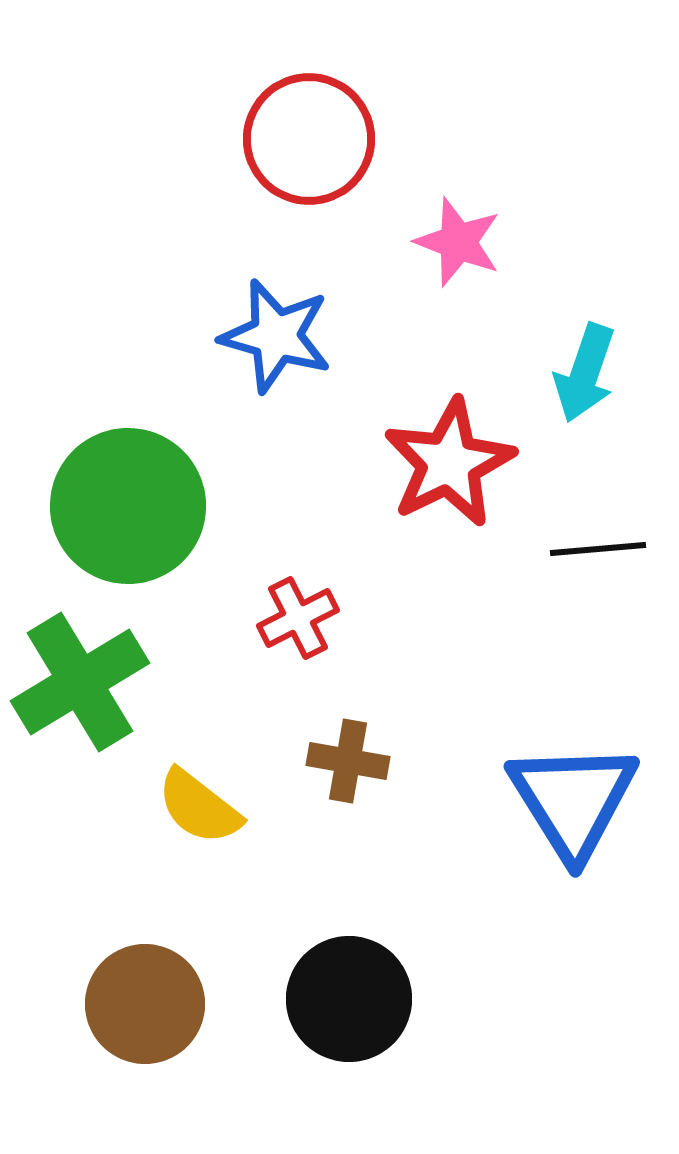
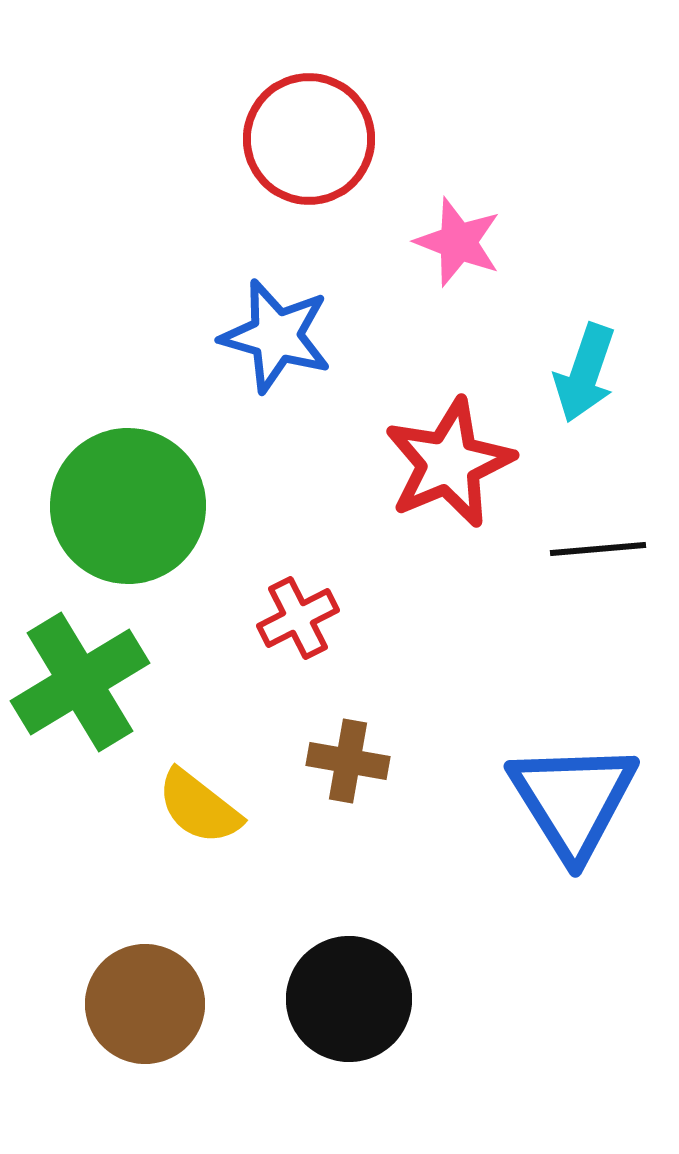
red star: rotated 3 degrees clockwise
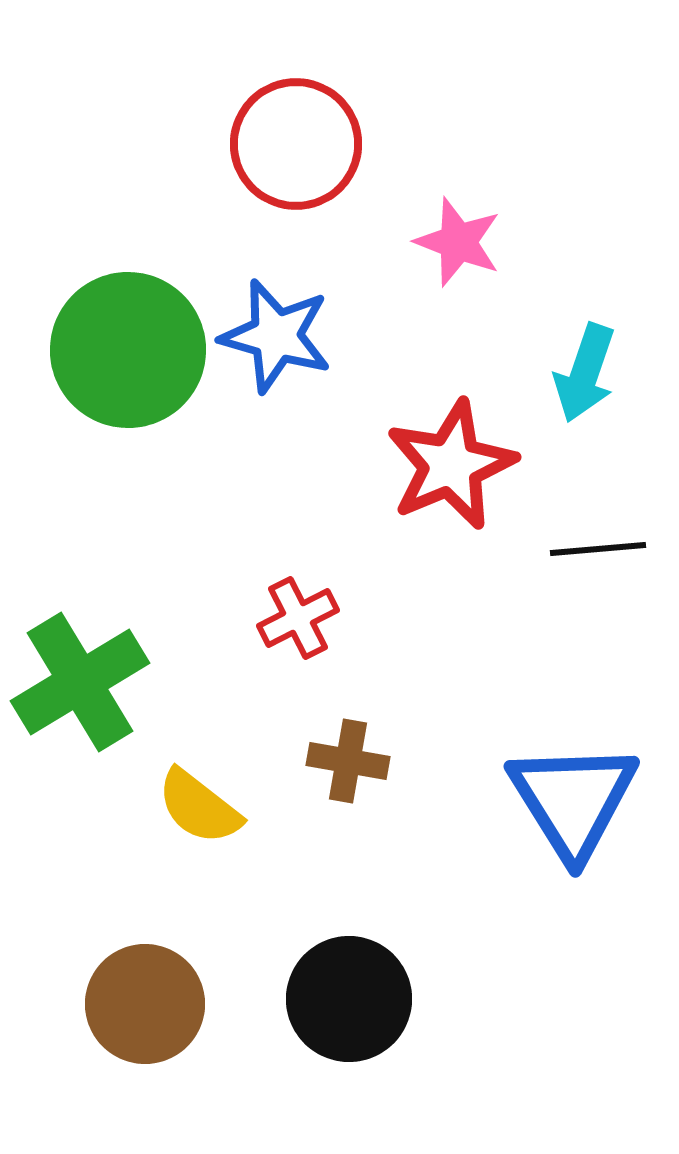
red circle: moved 13 px left, 5 px down
red star: moved 2 px right, 2 px down
green circle: moved 156 px up
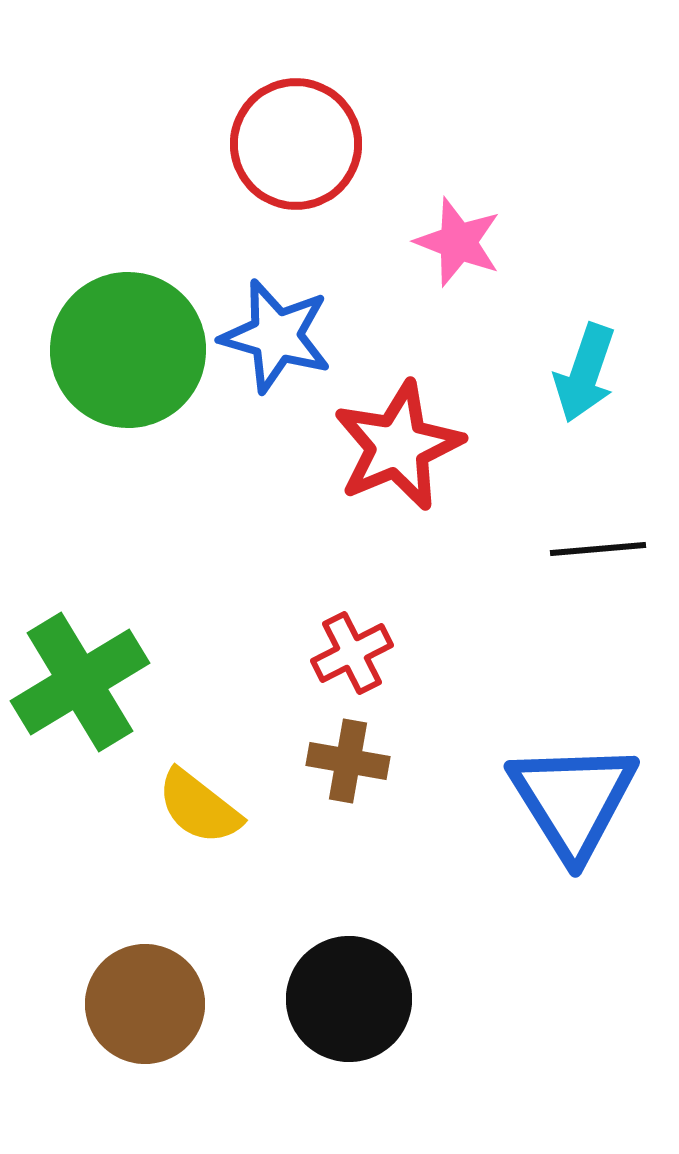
red star: moved 53 px left, 19 px up
red cross: moved 54 px right, 35 px down
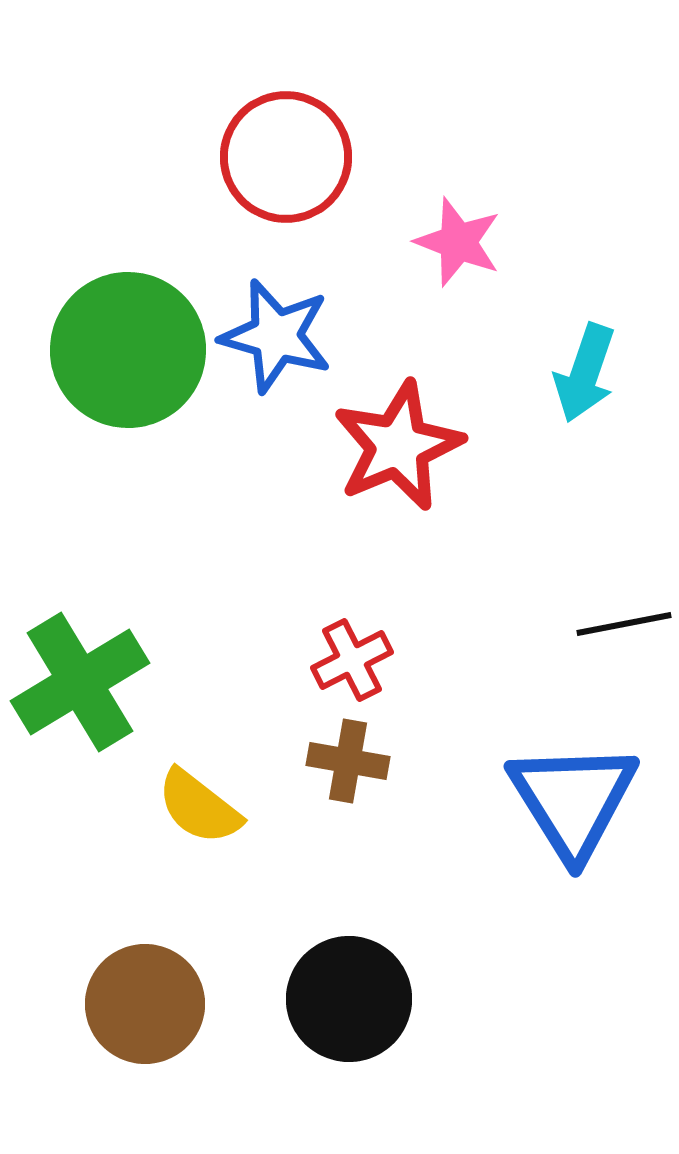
red circle: moved 10 px left, 13 px down
black line: moved 26 px right, 75 px down; rotated 6 degrees counterclockwise
red cross: moved 7 px down
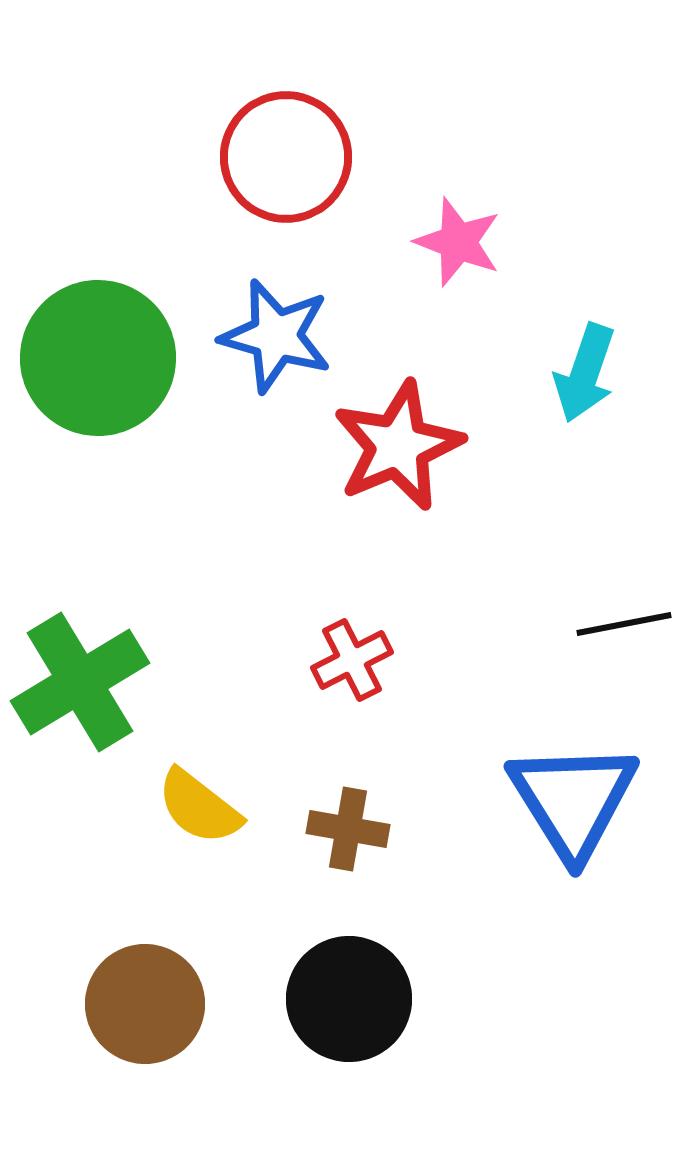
green circle: moved 30 px left, 8 px down
brown cross: moved 68 px down
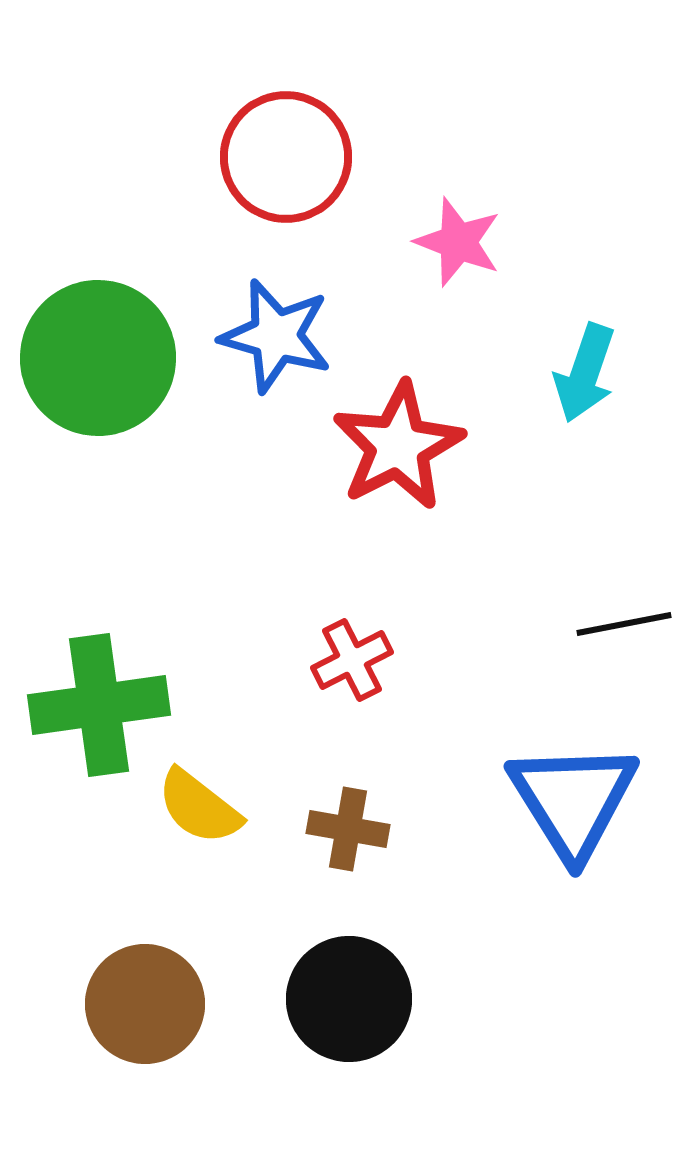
red star: rotated 4 degrees counterclockwise
green cross: moved 19 px right, 23 px down; rotated 23 degrees clockwise
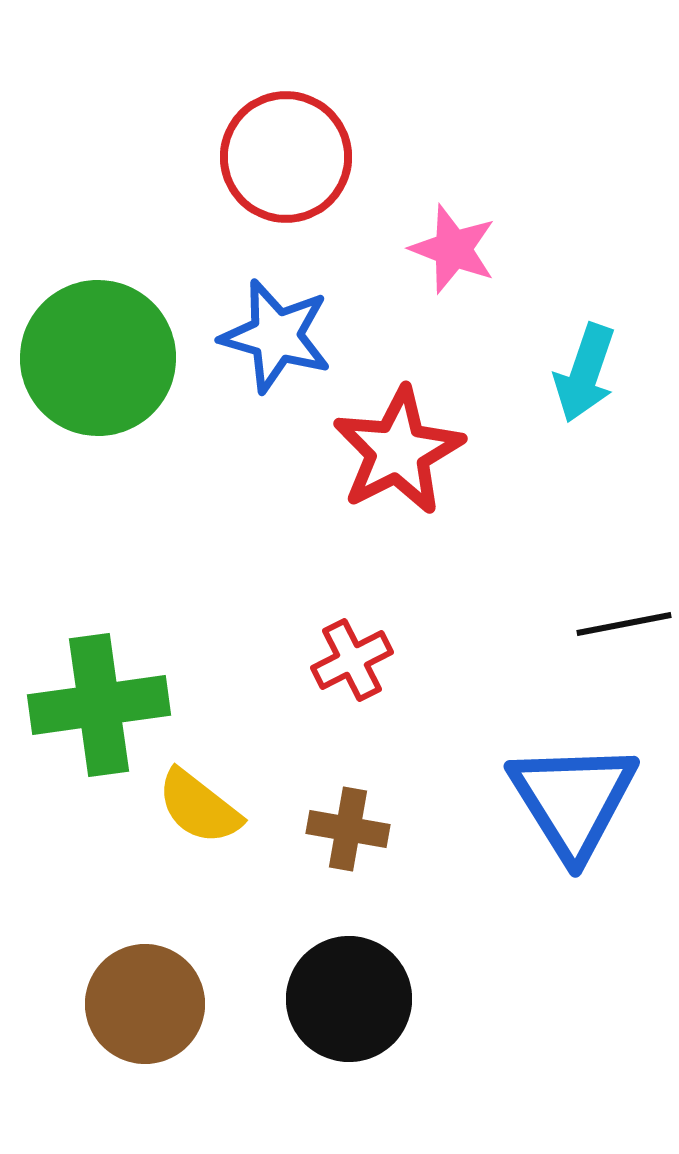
pink star: moved 5 px left, 7 px down
red star: moved 5 px down
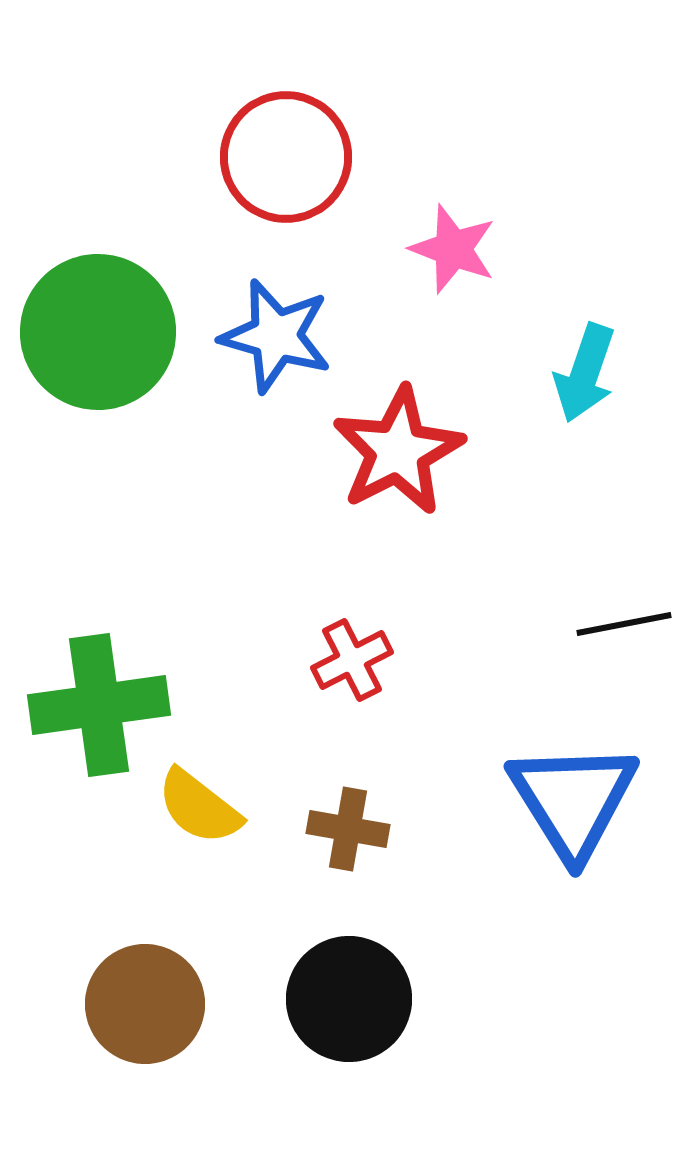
green circle: moved 26 px up
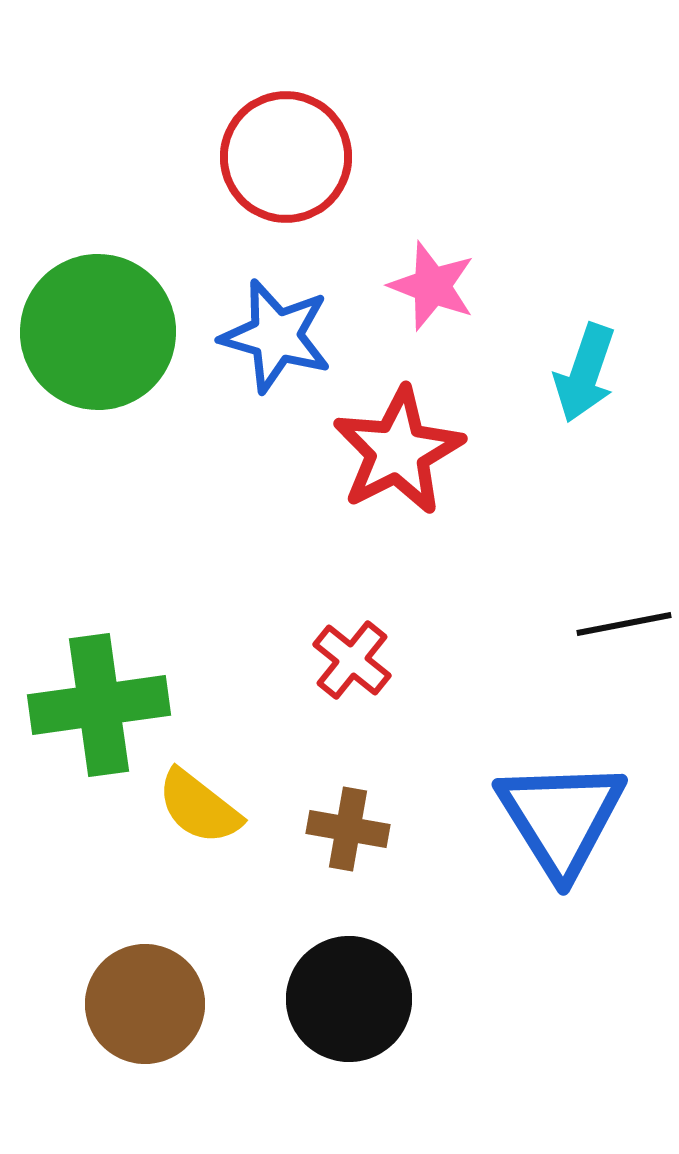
pink star: moved 21 px left, 37 px down
red cross: rotated 24 degrees counterclockwise
blue triangle: moved 12 px left, 18 px down
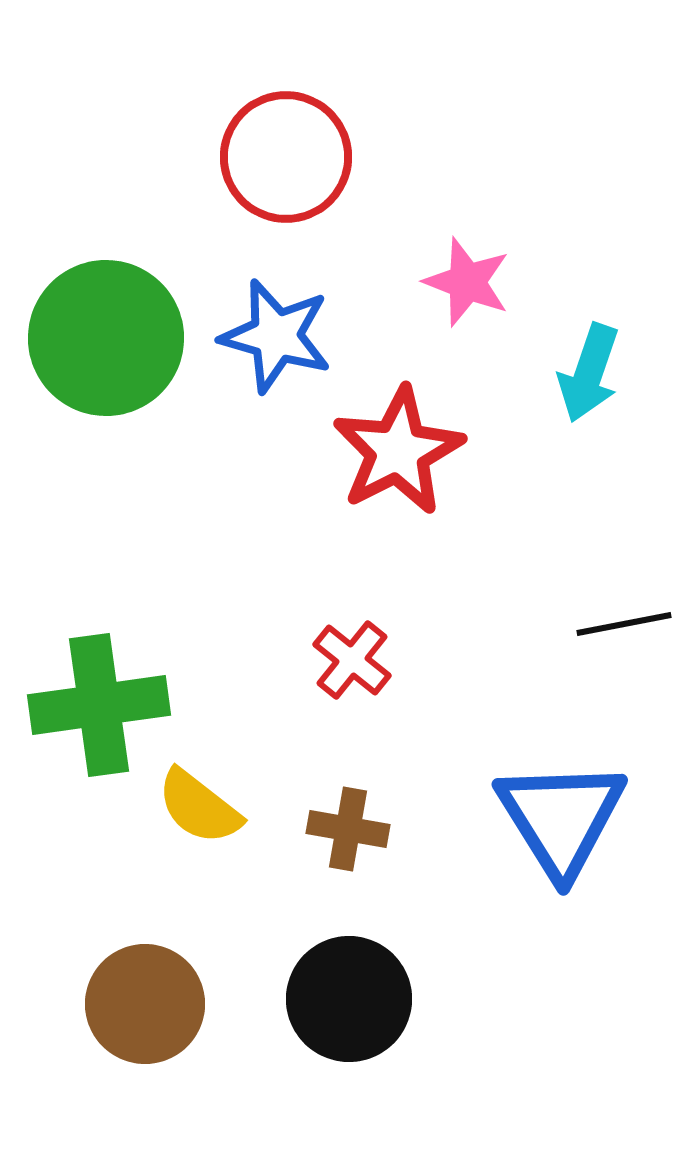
pink star: moved 35 px right, 4 px up
green circle: moved 8 px right, 6 px down
cyan arrow: moved 4 px right
